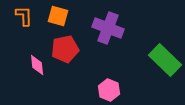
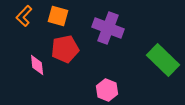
orange L-shape: rotated 135 degrees counterclockwise
green rectangle: moved 2 px left
pink hexagon: moved 2 px left
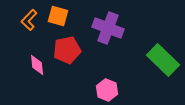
orange L-shape: moved 5 px right, 4 px down
red pentagon: moved 2 px right, 1 px down
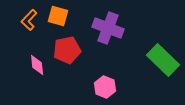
pink hexagon: moved 2 px left, 3 px up
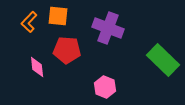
orange square: rotated 10 degrees counterclockwise
orange L-shape: moved 2 px down
red pentagon: rotated 16 degrees clockwise
pink diamond: moved 2 px down
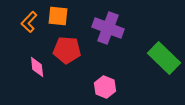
green rectangle: moved 1 px right, 2 px up
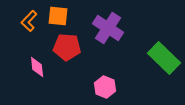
orange L-shape: moved 1 px up
purple cross: rotated 12 degrees clockwise
red pentagon: moved 3 px up
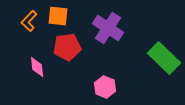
red pentagon: rotated 12 degrees counterclockwise
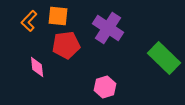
red pentagon: moved 1 px left, 2 px up
pink hexagon: rotated 20 degrees clockwise
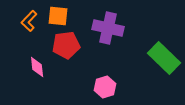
purple cross: rotated 20 degrees counterclockwise
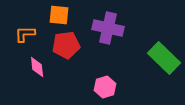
orange square: moved 1 px right, 1 px up
orange L-shape: moved 4 px left, 13 px down; rotated 45 degrees clockwise
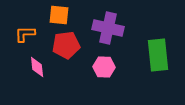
green rectangle: moved 6 px left, 3 px up; rotated 40 degrees clockwise
pink hexagon: moved 1 px left, 20 px up; rotated 20 degrees clockwise
